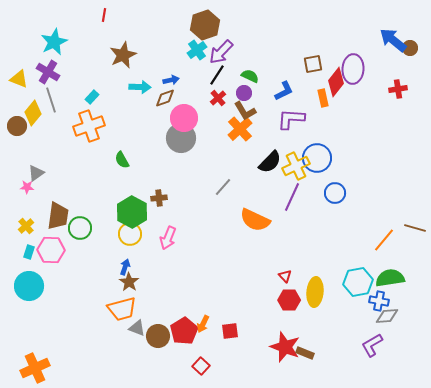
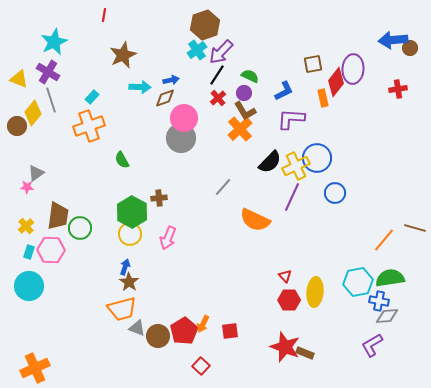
blue arrow at (393, 40): rotated 44 degrees counterclockwise
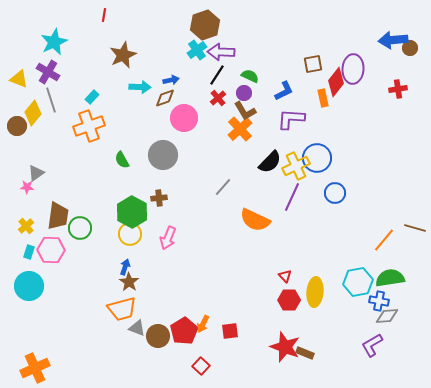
purple arrow at (221, 52): rotated 48 degrees clockwise
gray circle at (181, 138): moved 18 px left, 17 px down
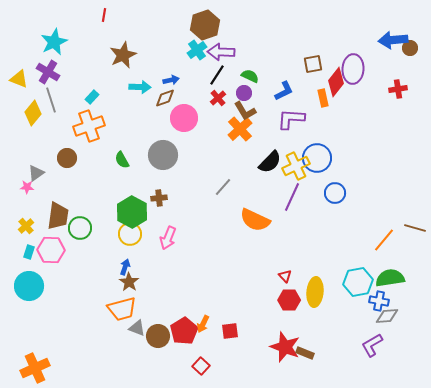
brown circle at (17, 126): moved 50 px right, 32 px down
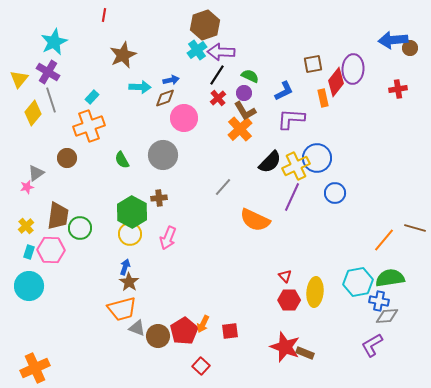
yellow triangle at (19, 79): rotated 48 degrees clockwise
pink star at (27, 187): rotated 16 degrees counterclockwise
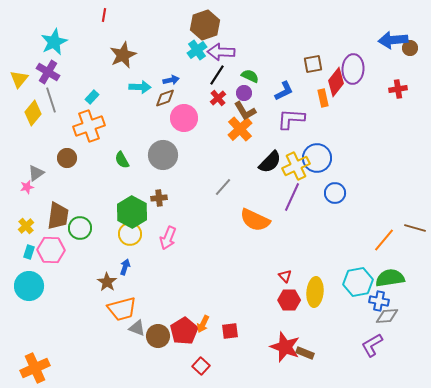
brown star at (129, 282): moved 22 px left
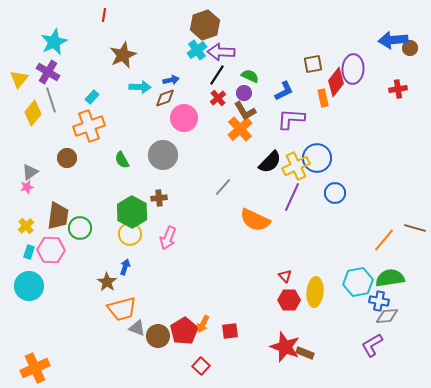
gray triangle at (36, 173): moved 6 px left, 1 px up
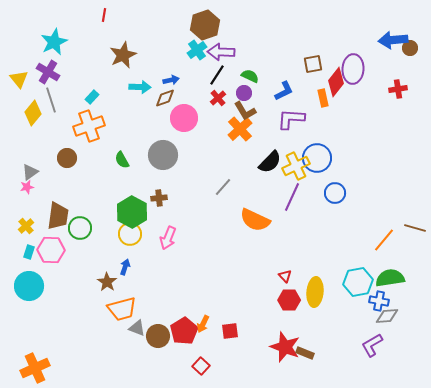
yellow triangle at (19, 79): rotated 18 degrees counterclockwise
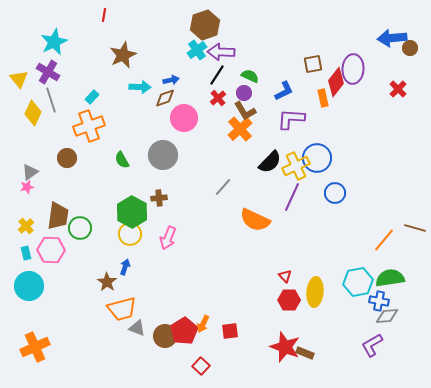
blue arrow at (393, 40): moved 1 px left, 2 px up
red cross at (398, 89): rotated 36 degrees counterclockwise
yellow diamond at (33, 113): rotated 15 degrees counterclockwise
cyan rectangle at (29, 252): moved 3 px left, 1 px down; rotated 32 degrees counterclockwise
brown circle at (158, 336): moved 7 px right
orange cross at (35, 368): moved 21 px up
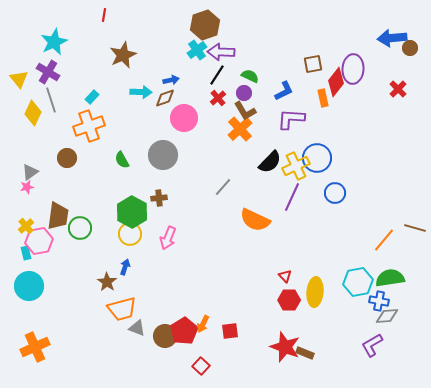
cyan arrow at (140, 87): moved 1 px right, 5 px down
pink hexagon at (51, 250): moved 12 px left, 9 px up; rotated 12 degrees counterclockwise
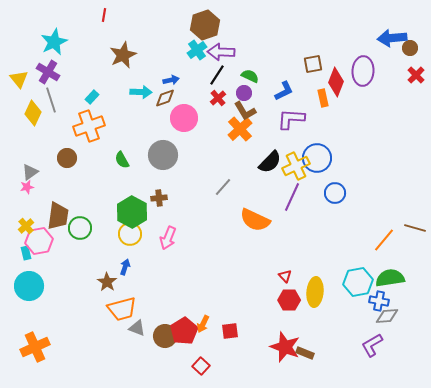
purple ellipse at (353, 69): moved 10 px right, 2 px down
red diamond at (336, 82): rotated 16 degrees counterclockwise
red cross at (398, 89): moved 18 px right, 14 px up
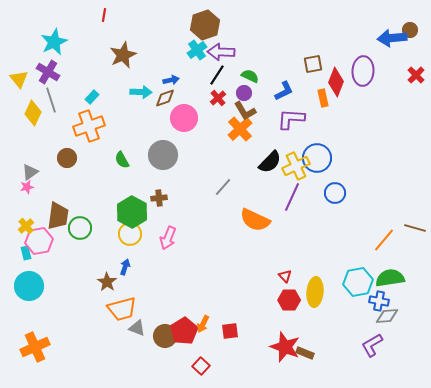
brown circle at (410, 48): moved 18 px up
